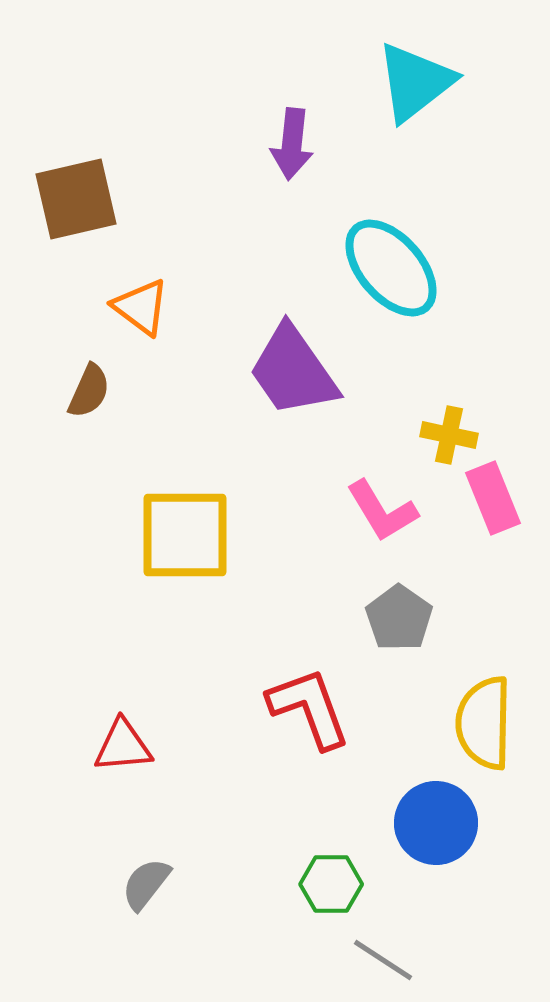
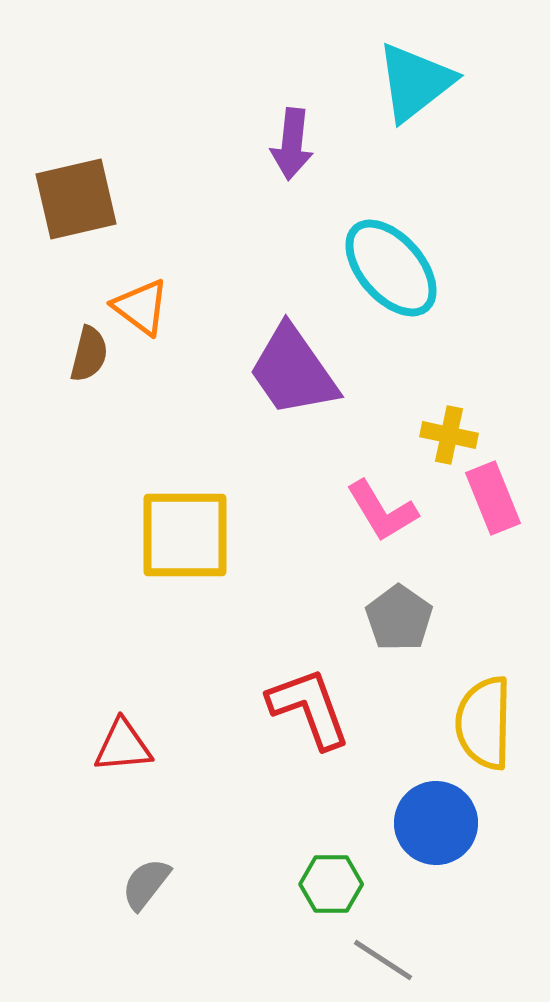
brown semicircle: moved 37 px up; rotated 10 degrees counterclockwise
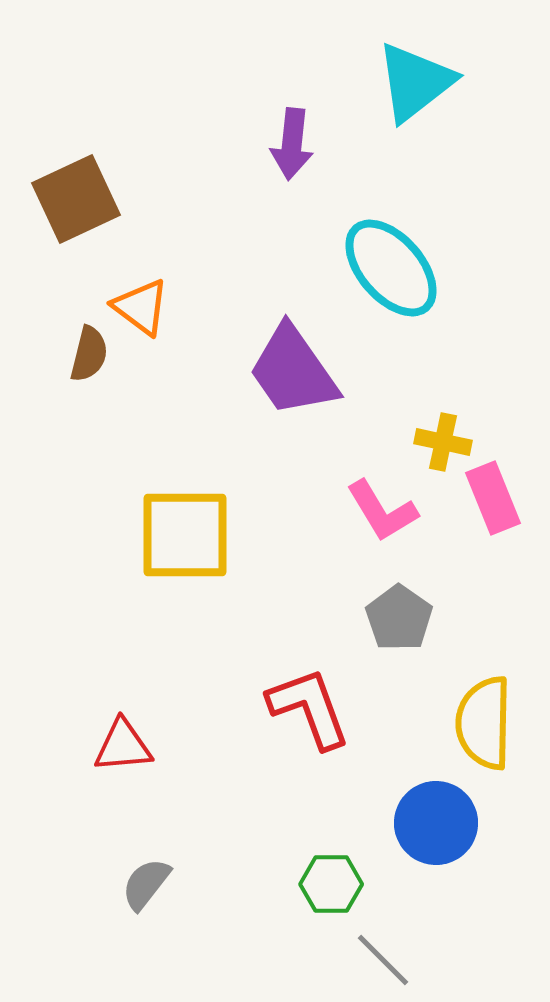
brown square: rotated 12 degrees counterclockwise
yellow cross: moved 6 px left, 7 px down
gray line: rotated 12 degrees clockwise
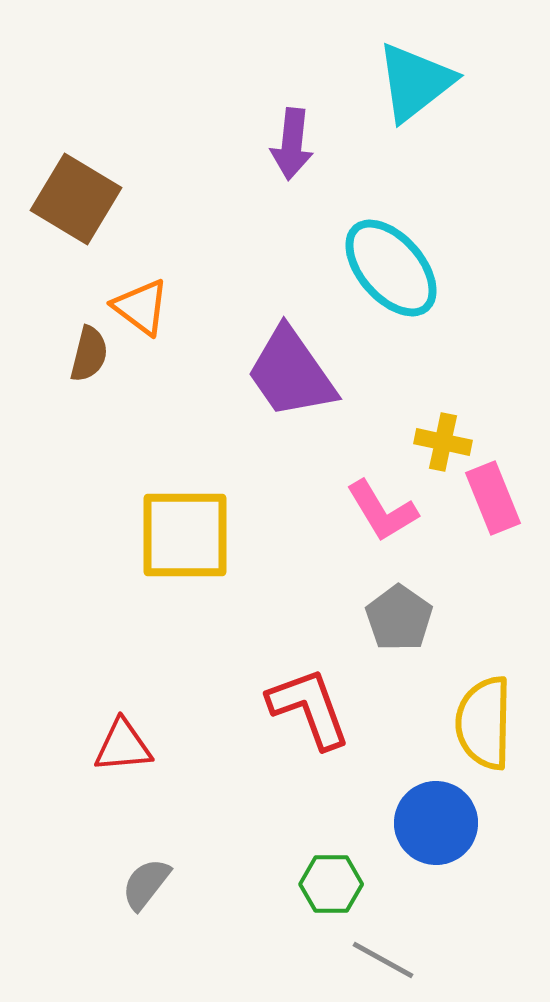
brown square: rotated 34 degrees counterclockwise
purple trapezoid: moved 2 px left, 2 px down
gray line: rotated 16 degrees counterclockwise
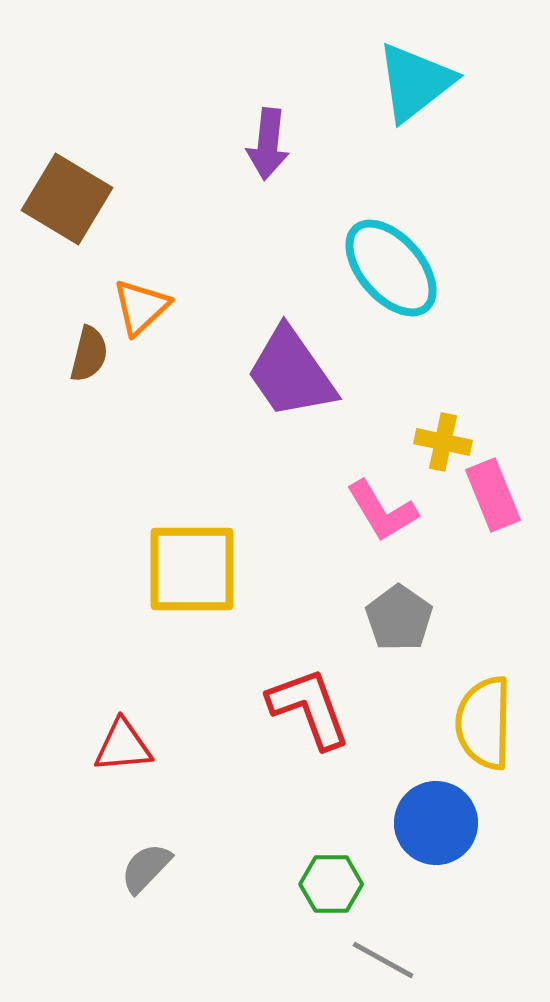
purple arrow: moved 24 px left
brown square: moved 9 px left
orange triangle: rotated 40 degrees clockwise
pink rectangle: moved 3 px up
yellow square: moved 7 px right, 34 px down
gray semicircle: moved 16 px up; rotated 6 degrees clockwise
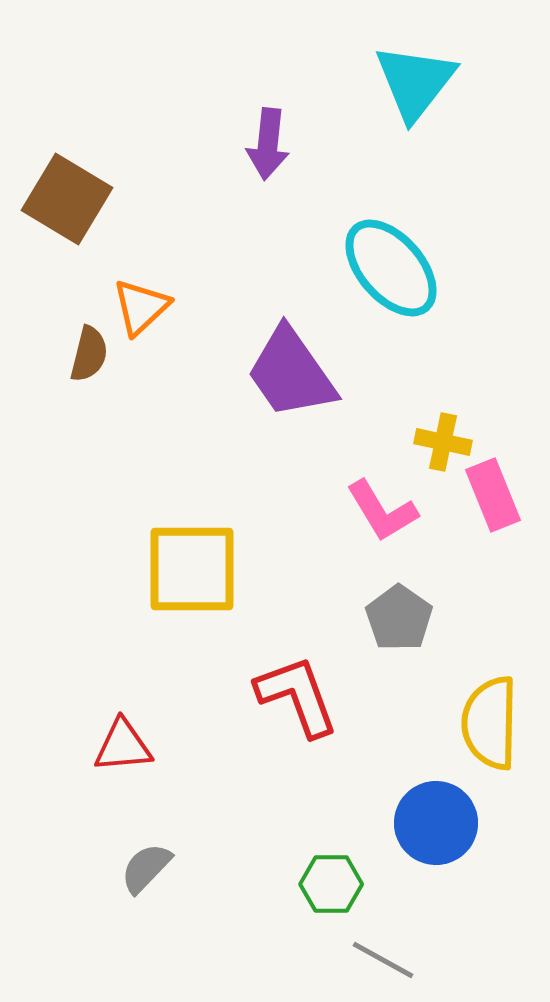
cyan triangle: rotated 14 degrees counterclockwise
red L-shape: moved 12 px left, 12 px up
yellow semicircle: moved 6 px right
